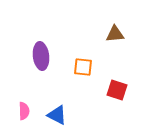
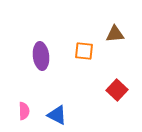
orange square: moved 1 px right, 16 px up
red square: rotated 25 degrees clockwise
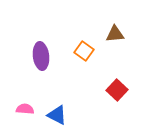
orange square: rotated 30 degrees clockwise
pink semicircle: moved 1 px right, 2 px up; rotated 84 degrees counterclockwise
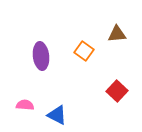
brown triangle: moved 2 px right
red square: moved 1 px down
pink semicircle: moved 4 px up
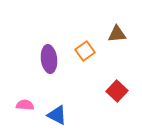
orange square: moved 1 px right; rotated 18 degrees clockwise
purple ellipse: moved 8 px right, 3 px down
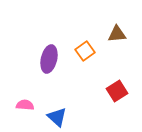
purple ellipse: rotated 20 degrees clockwise
red square: rotated 15 degrees clockwise
blue triangle: moved 2 px down; rotated 15 degrees clockwise
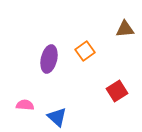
brown triangle: moved 8 px right, 5 px up
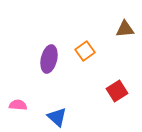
pink semicircle: moved 7 px left
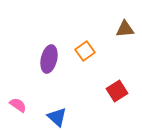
pink semicircle: rotated 30 degrees clockwise
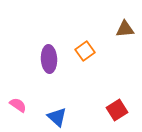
purple ellipse: rotated 16 degrees counterclockwise
red square: moved 19 px down
